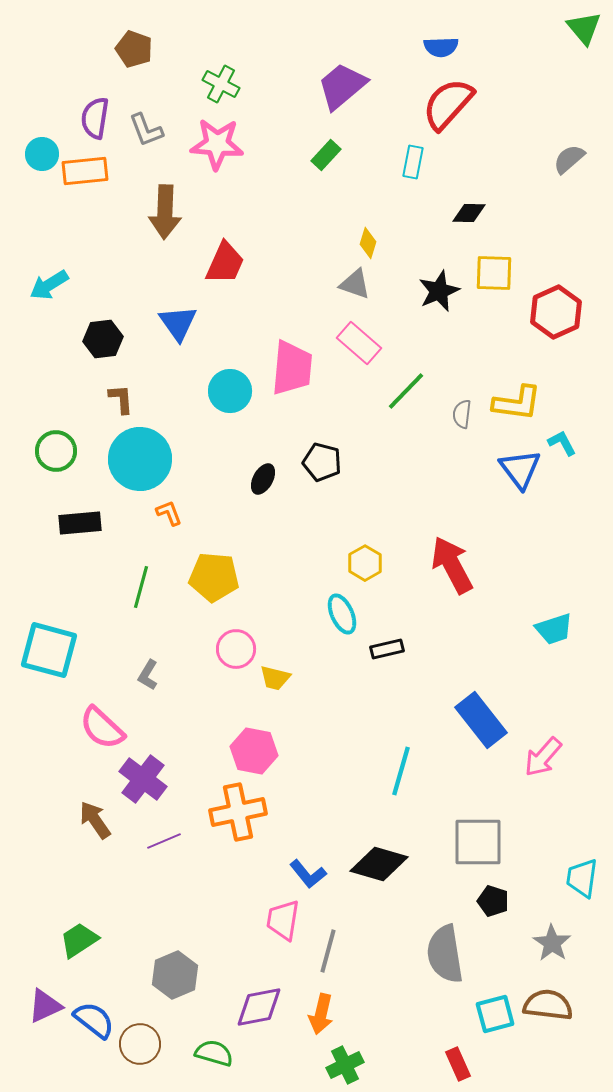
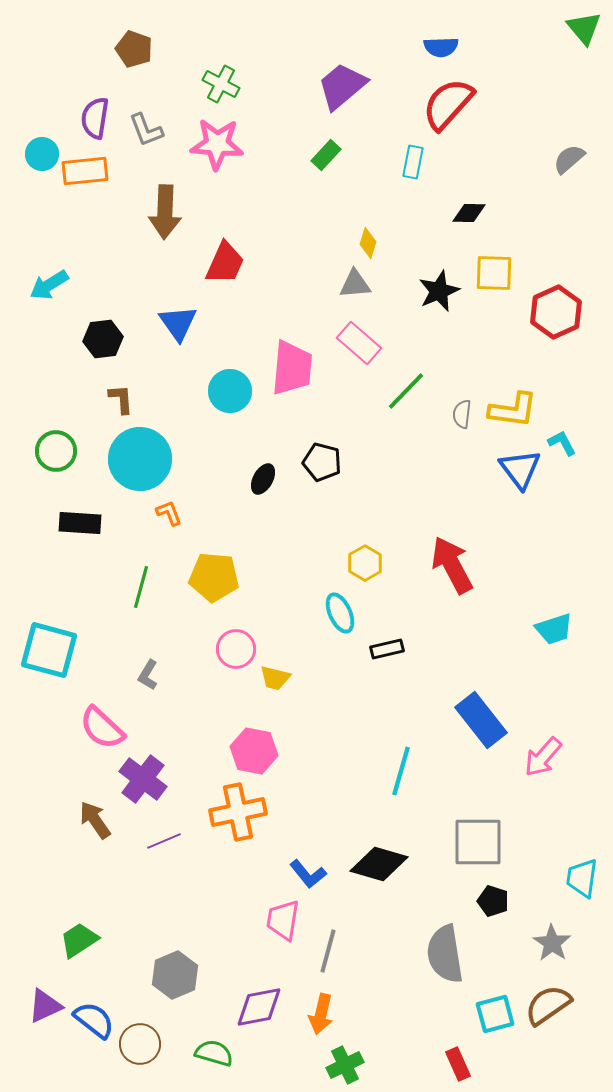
gray triangle at (355, 284): rotated 24 degrees counterclockwise
yellow L-shape at (517, 403): moved 4 px left, 7 px down
black rectangle at (80, 523): rotated 9 degrees clockwise
cyan ellipse at (342, 614): moved 2 px left, 1 px up
brown semicircle at (548, 1005): rotated 42 degrees counterclockwise
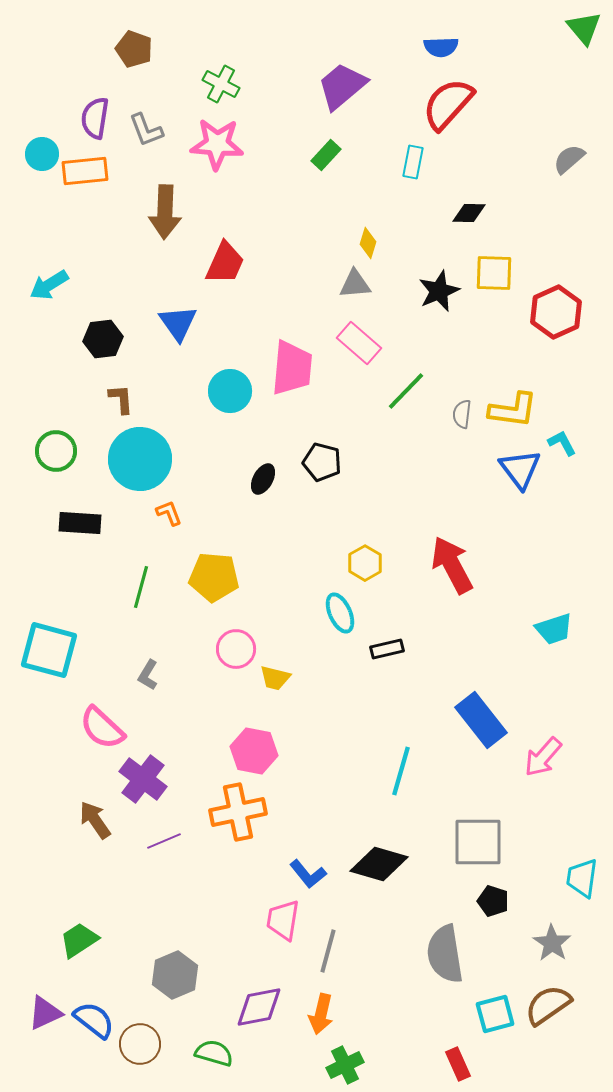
purple triangle at (45, 1006): moved 7 px down
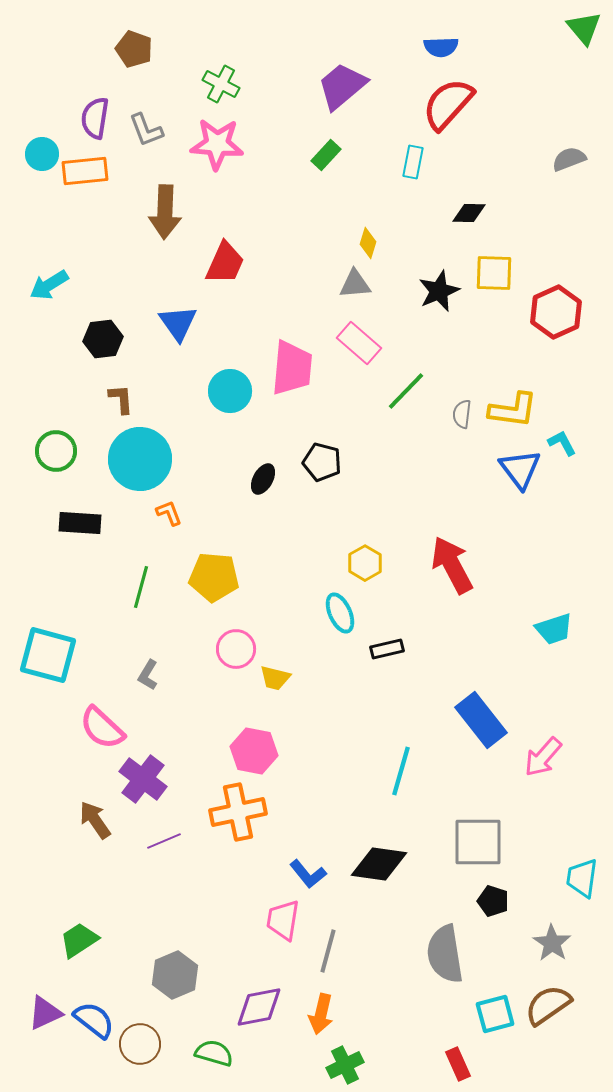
gray semicircle at (569, 159): rotated 20 degrees clockwise
cyan square at (49, 650): moved 1 px left, 5 px down
black diamond at (379, 864): rotated 8 degrees counterclockwise
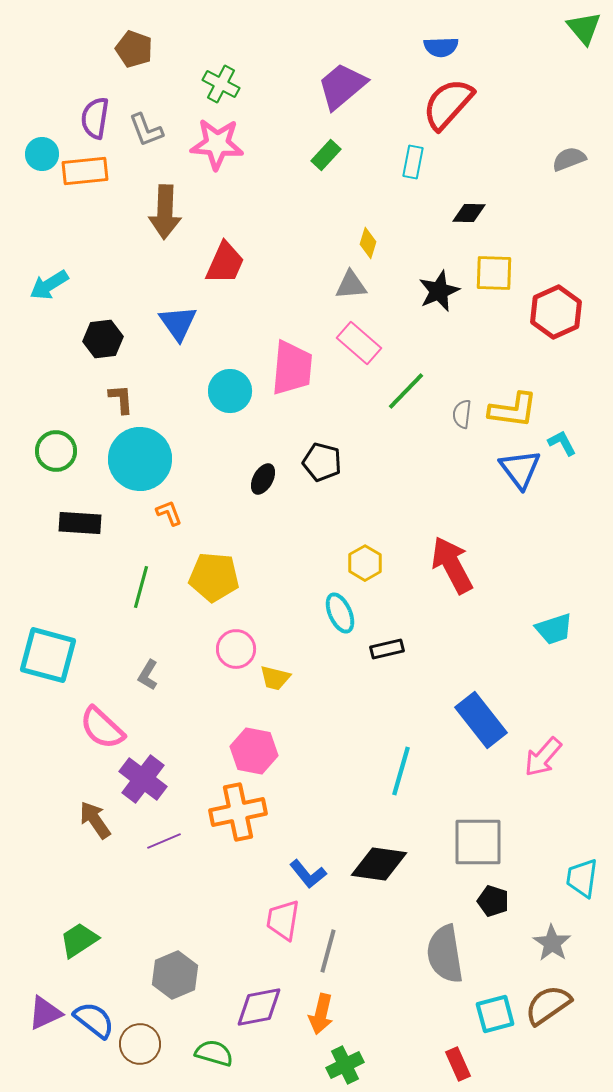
gray triangle at (355, 284): moved 4 px left, 1 px down
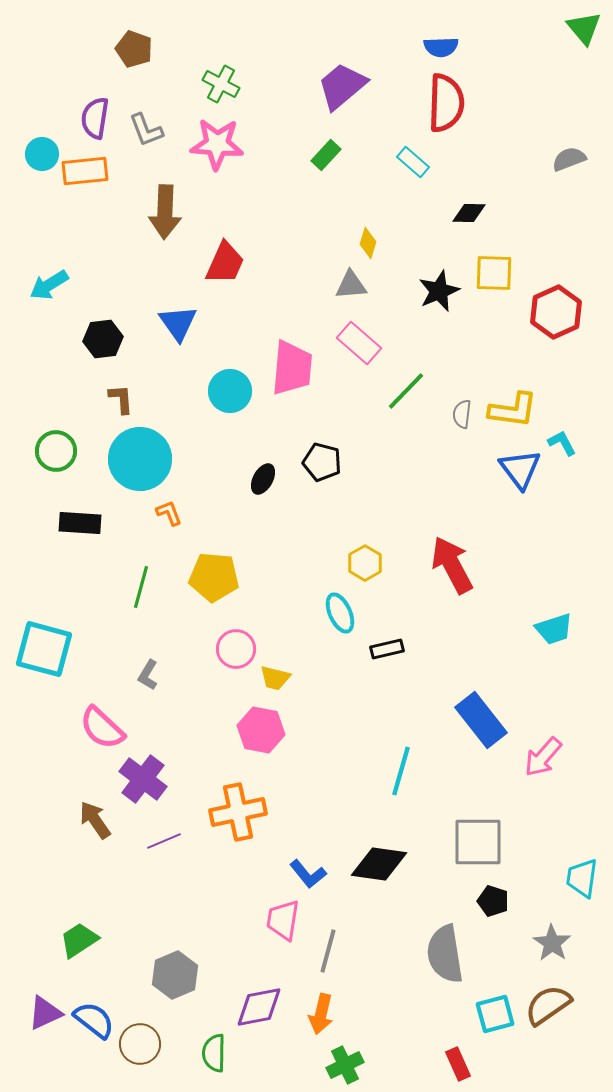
red semicircle at (448, 104): moved 2 px left, 1 px up; rotated 140 degrees clockwise
cyan rectangle at (413, 162): rotated 60 degrees counterclockwise
cyan square at (48, 655): moved 4 px left, 6 px up
pink hexagon at (254, 751): moved 7 px right, 21 px up
green semicircle at (214, 1053): rotated 105 degrees counterclockwise
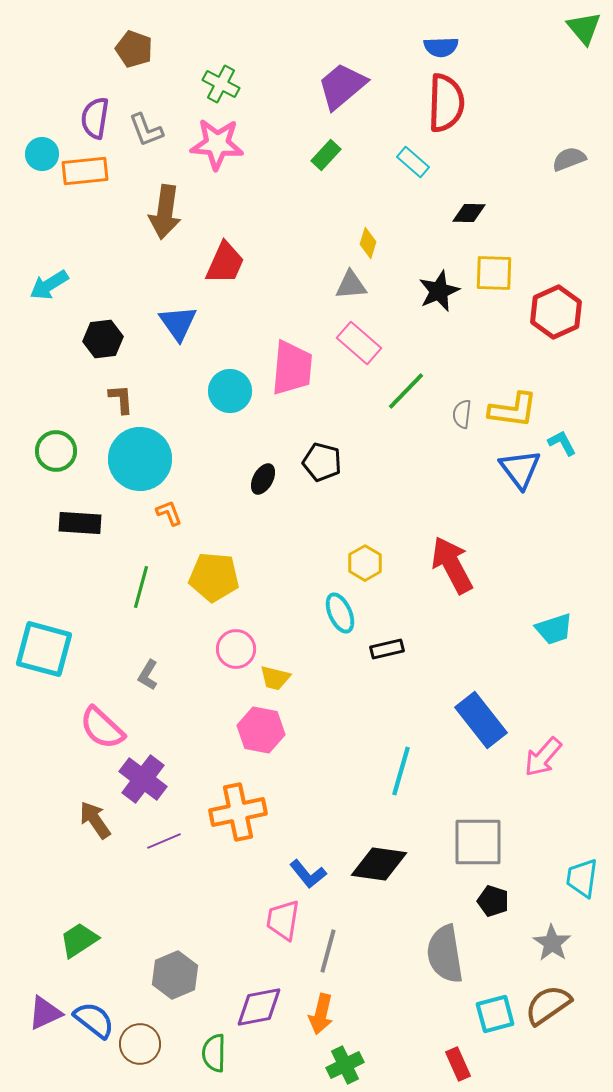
brown arrow at (165, 212): rotated 6 degrees clockwise
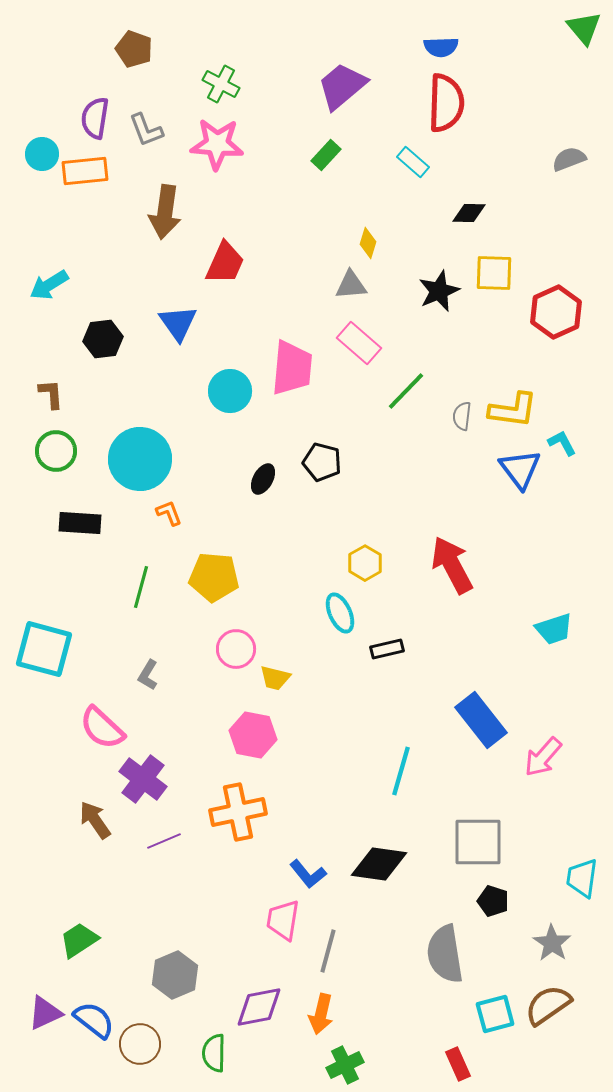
brown L-shape at (121, 399): moved 70 px left, 5 px up
gray semicircle at (462, 414): moved 2 px down
pink hexagon at (261, 730): moved 8 px left, 5 px down
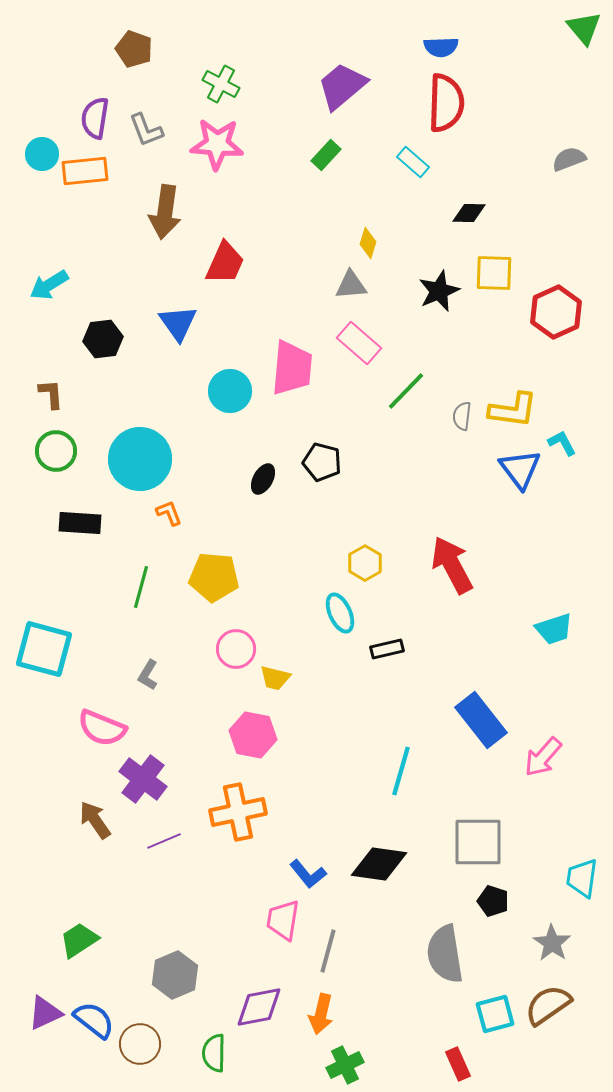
pink semicircle at (102, 728): rotated 21 degrees counterclockwise
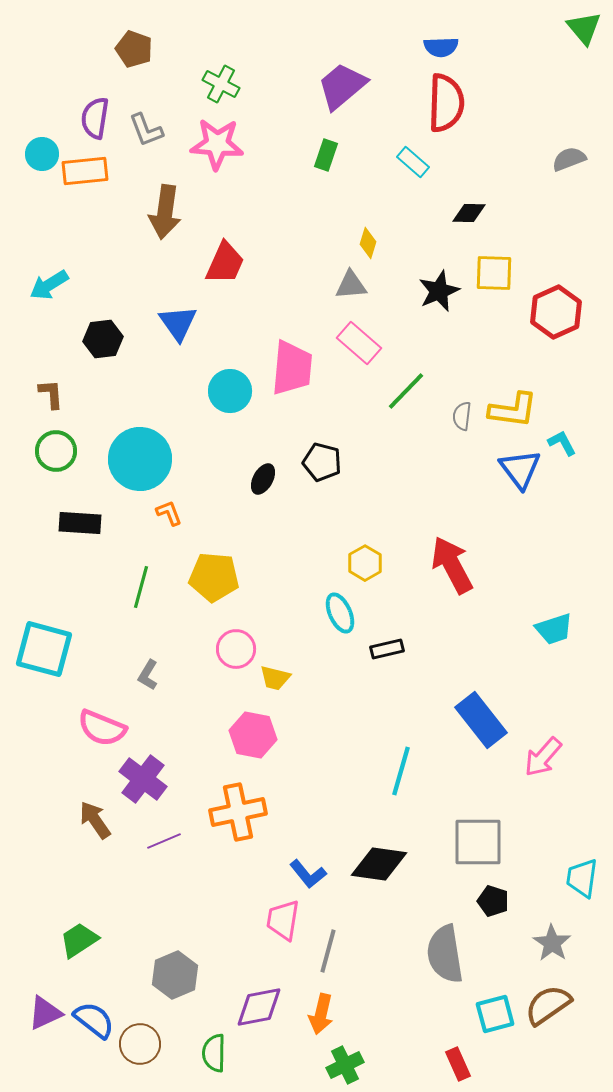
green rectangle at (326, 155): rotated 24 degrees counterclockwise
